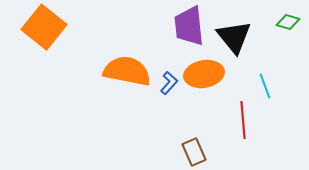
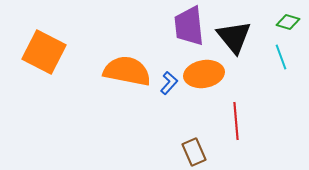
orange square: moved 25 px down; rotated 12 degrees counterclockwise
cyan line: moved 16 px right, 29 px up
red line: moved 7 px left, 1 px down
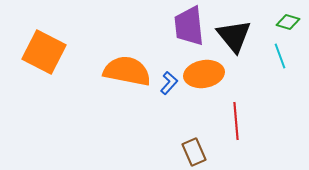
black triangle: moved 1 px up
cyan line: moved 1 px left, 1 px up
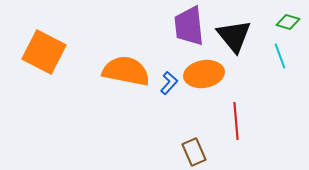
orange semicircle: moved 1 px left
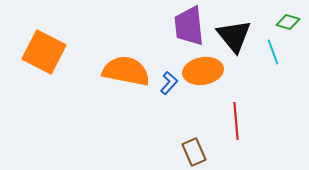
cyan line: moved 7 px left, 4 px up
orange ellipse: moved 1 px left, 3 px up
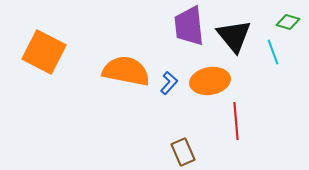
orange ellipse: moved 7 px right, 10 px down
brown rectangle: moved 11 px left
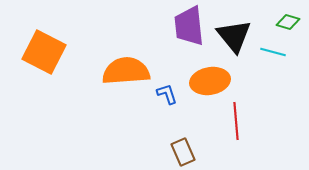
cyan line: rotated 55 degrees counterclockwise
orange semicircle: rotated 15 degrees counterclockwise
blue L-shape: moved 2 px left, 11 px down; rotated 60 degrees counterclockwise
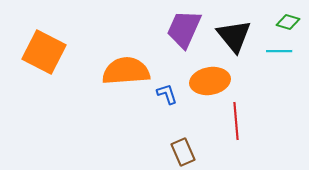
purple trapezoid: moved 5 px left, 3 px down; rotated 30 degrees clockwise
cyan line: moved 6 px right, 1 px up; rotated 15 degrees counterclockwise
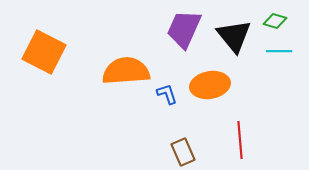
green diamond: moved 13 px left, 1 px up
orange ellipse: moved 4 px down
red line: moved 4 px right, 19 px down
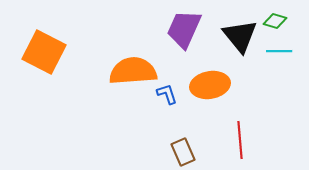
black triangle: moved 6 px right
orange semicircle: moved 7 px right
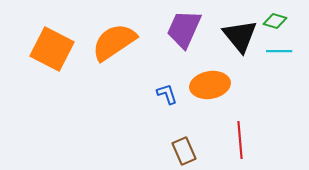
orange square: moved 8 px right, 3 px up
orange semicircle: moved 19 px left, 29 px up; rotated 30 degrees counterclockwise
brown rectangle: moved 1 px right, 1 px up
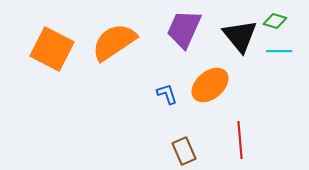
orange ellipse: rotated 30 degrees counterclockwise
